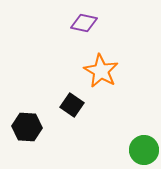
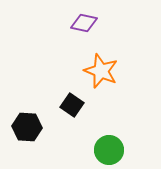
orange star: rotated 8 degrees counterclockwise
green circle: moved 35 px left
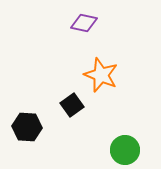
orange star: moved 4 px down
black square: rotated 20 degrees clockwise
green circle: moved 16 px right
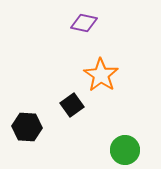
orange star: rotated 12 degrees clockwise
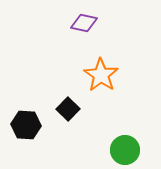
black square: moved 4 px left, 4 px down; rotated 10 degrees counterclockwise
black hexagon: moved 1 px left, 2 px up
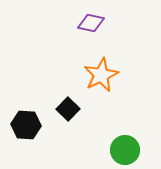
purple diamond: moved 7 px right
orange star: rotated 12 degrees clockwise
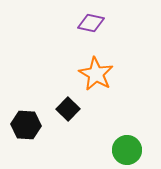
orange star: moved 5 px left, 1 px up; rotated 16 degrees counterclockwise
green circle: moved 2 px right
